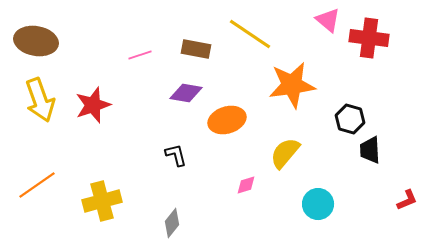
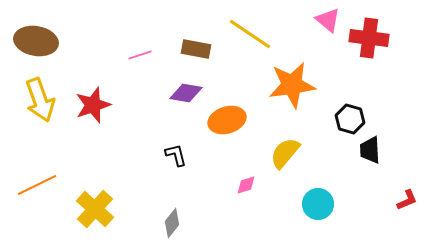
orange line: rotated 9 degrees clockwise
yellow cross: moved 7 px left, 8 px down; rotated 33 degrees counterclockwise
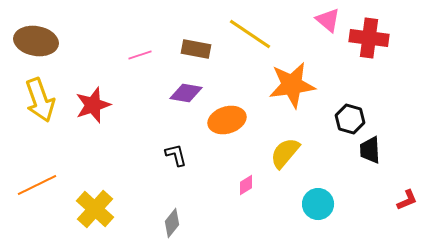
pink diamond: rotated 15 degrees counterclockwise
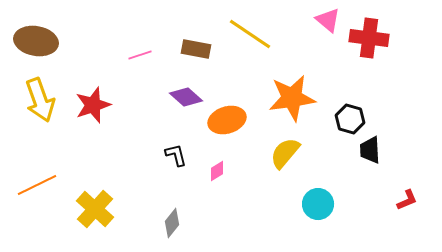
orange star: moved 13 px down
purple diamond: moved 4 px down; rotated 32 degrees clockwise
pink diamond: moved 29 px left, 14 px up
